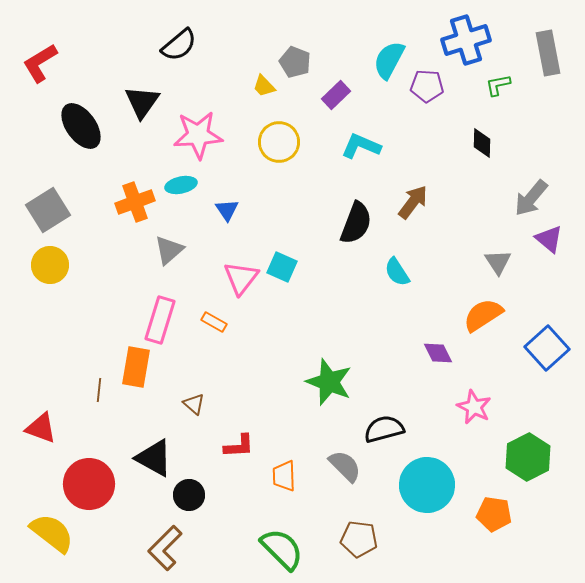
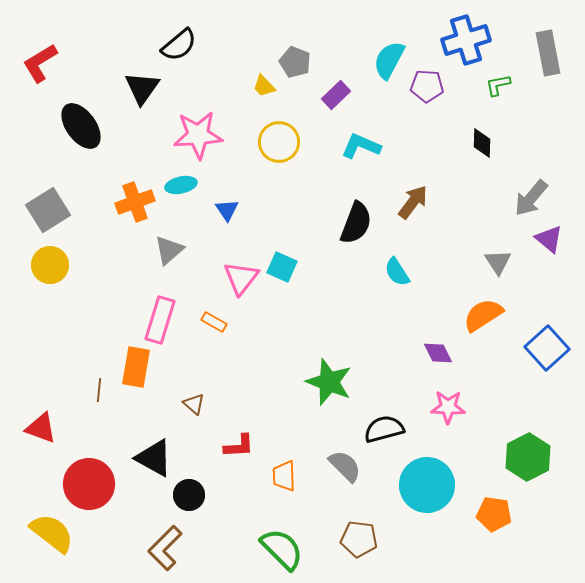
black triangle at (142, 102): moved 14 px up
pink star at (474, 407): moved 26 px left; rotated 24 degrees counterclockwise
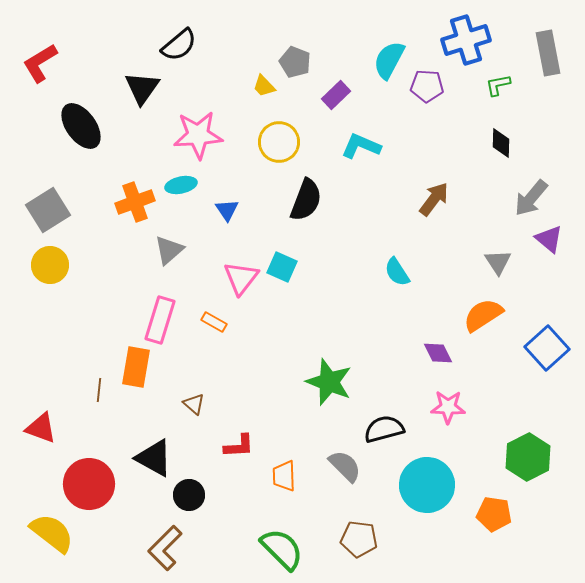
black diamond at (482, 143): moved 19 px right
brown arrow at (413, 202): moved 21 px right, 3 px up
black semicircle at (356, 223): moved 50 px left, 23 px up
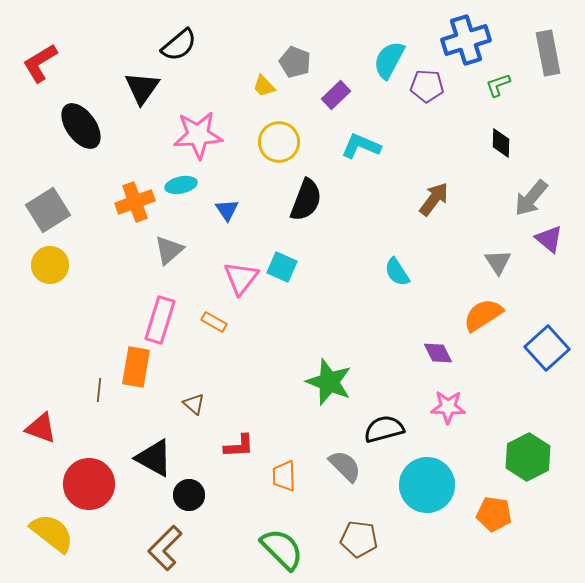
green L-shape at (498, 85): rotated 8 degrees counterclockwise
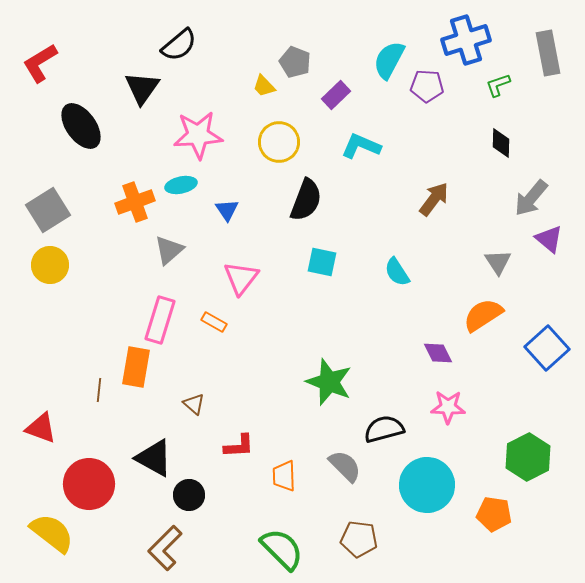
cyan square at (282, 267): moved 40 px right, 5 px up; rotated 12 degrees counterclockwise
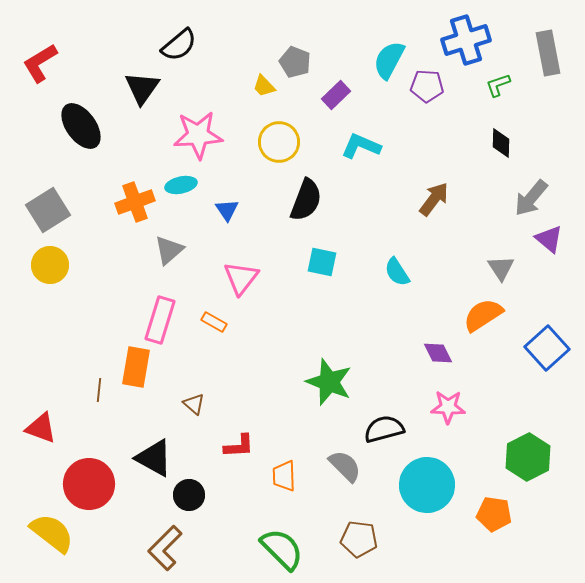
gray triangle at (498, 262): moved 3 px right, 6 px down
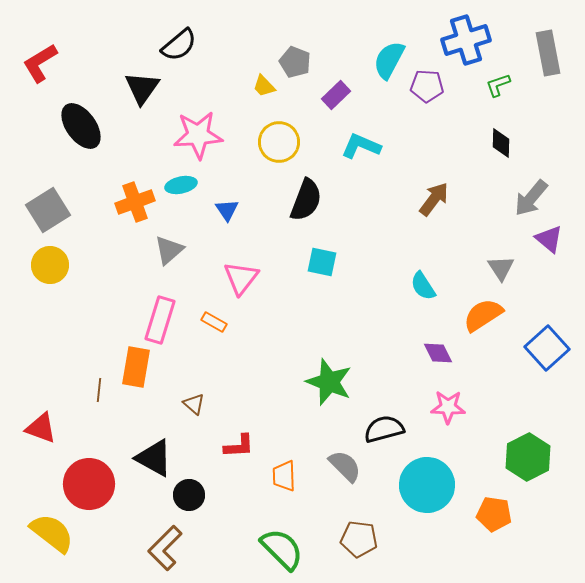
cyan semicircle at (397, 272): moved 26 px right, 14 px down
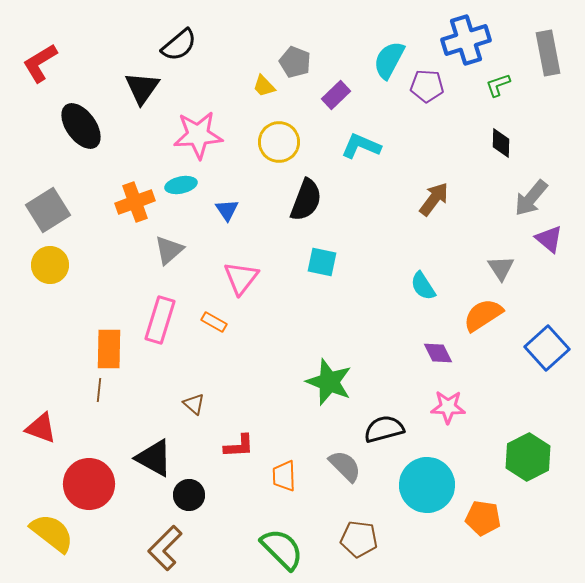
orange rectangle at (136, 367): moved 27 px left, 18 px up; rotated 9 degrees counterclockwise
orange pentagon at (494, 514): moved 11 px left, 4 px down
